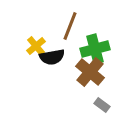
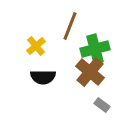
black semicircle: moved 9 px left, 20 px down; rotated 10 degrees clockwise
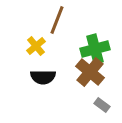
brown line: moved 13 px left, 6 px up
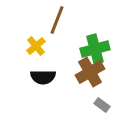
brown cross: rotated 20 degrees clockwise
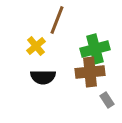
brown cross: rotated 24 degrees clockwise
gray rectangle: moved 5 px right, 5 px up; rotated 21 degrees clockwise
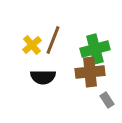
brown line: moved 4 px left, 20 px down
yellow cross: moved 4 px left, 1 px up
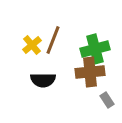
black semicircle: moved 3 px down
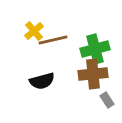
brown line: rotated 56 degrees clockwise
yellow cross: moved 2 px right, 14 px up
brown cross: moved 3 px right, 2 px down
black semicircle: moved 1 px left, 1 px down; rotated 15 degrees counterclockwise
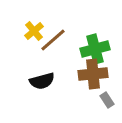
brown line: rotated 28 degrees counterclockwise
